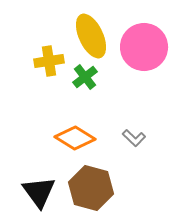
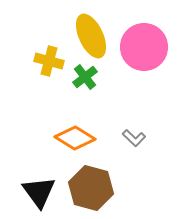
yellow cross: rotated 24 degrees clockwise
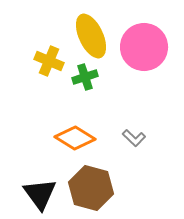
yellow cross: rotated 8 degrees clockwise
green cross: rotated 20 degrees clockwise
black triangle: moved 1 px right, 2 px down
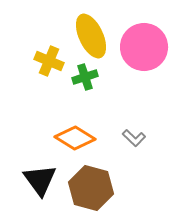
black triangle: moved 14 px up
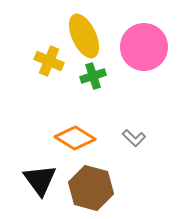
yellow ellipse: moved 7 px left
green cross: moved 8 px right, 1 px up
